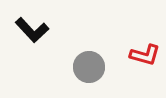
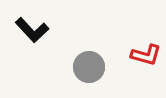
red L-shape: moved 1 px right
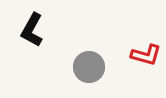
black L-shape: rotated 72 degrees clockwise
